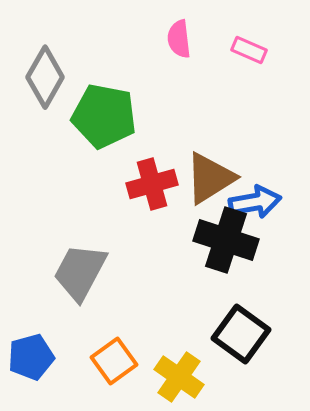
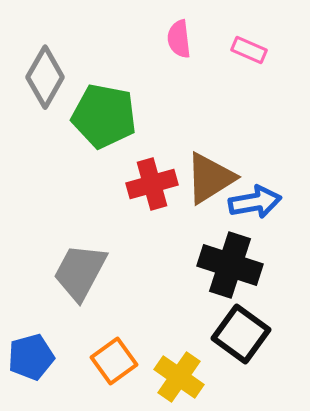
black cross: moved 4 px right, 25 px down
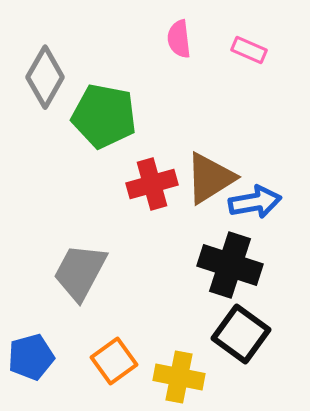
yellow cross: rotated 24 degrees counterclockwise
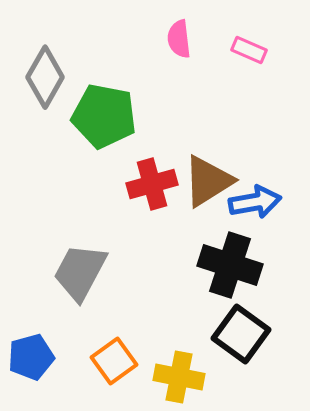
brown triangle: moved 2 px left, 3 px down
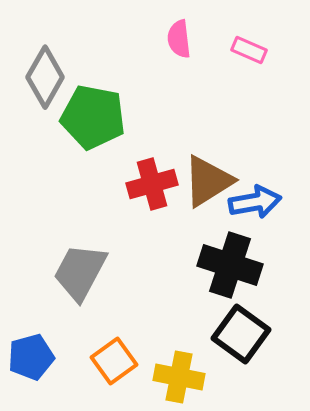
green pentagon: moved 11 px left, 1 px down
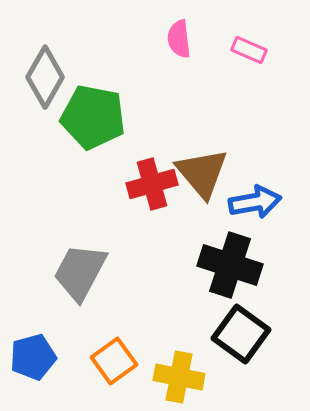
brown triangle: moved 6 px left, 8 px up; rotated 38 degrees counterclockwise
blue pentagon: moved 2 px right
